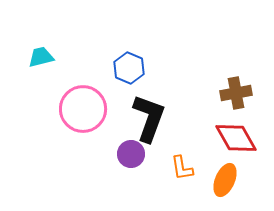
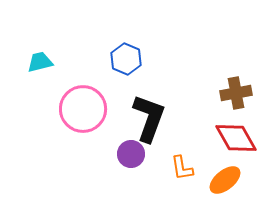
cyan trapezoid: moved 1 px left, 5 px down
blue hexagon: moved 3 px left, 9 px up
orange ellipse: rotated 28 degrees clockwise
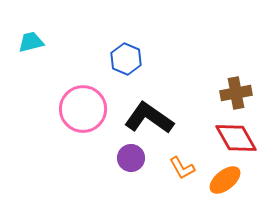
cyan trapezoid: moved 9 px left, 20 px up
black L-shape: rotated 75 degrees counterclockwise
purple circle: moved 4 px down
orange L-shape: rotated 20 degrees counterclockwise
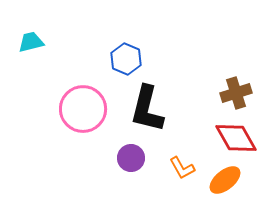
brown cross: rotated 8 degrees counterclockwise
black L-shape: moved 2 px left, 9 px up; rotated 111 degrees counterclockwise
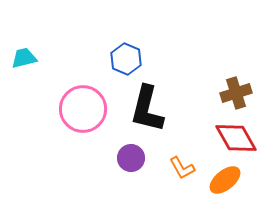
cyan trapezoid: moved 7 px left, 16 px down
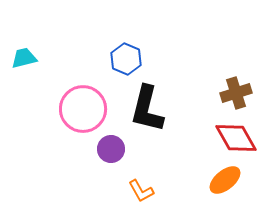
purple circle: moved 20 px left, 9 px up
orange L-shape: moved 41 px left, 23 px down
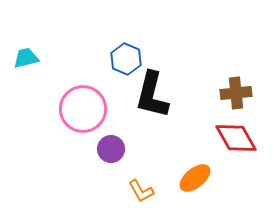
cyan trapezoid: moved 2 px right
brown cross: rotated 12 degrees clockwise
black L-shape: moved 5 px right, 14 px up
orange ellipse: moved 30 px left, 2 px up
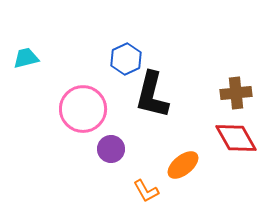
blue hexagon: rotated 12 degrees clockwise
orange ellipse: moved 12 px left, 13 px up
orange L-shape: moved 5 px right
